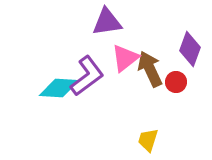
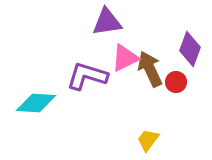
pink triangle: rotated 12 degrees clockwise
purple L-shape: rotated 126 degrees counterclockwise
cyan diamond: moved 23 px left, 15 px down
yellow trapezoid: rotated 20 degrees clockwise
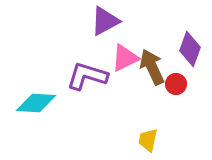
purple triangle: moved 2 px left, 1 px up; rotated 20 degrees counterclockwise
brown arrow: moved 2 px right, 2 px up
red circle: moved 2 px down
yellow trapezoid: rotated 25 degrees counterclockwise
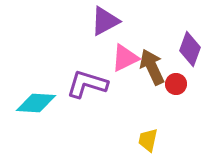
purple L-shape: moved 8 px down
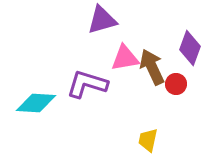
purple triangle: moved 3 px left, 1 px up; rotated 12 degrees clockwise
purple diamond: moved 1 px up
pink triangle: rotated 16 degrees clockwise
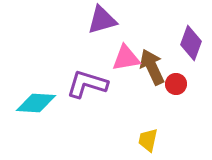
purple diamond: moved 1 px right, 5 px up
pink triangle: moved 1 px right
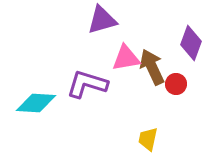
yellow trapezoid: moved 1 px up
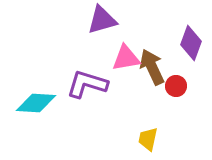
red circle: moved 2 px down
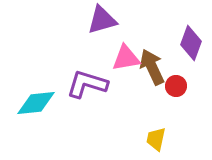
cyan diamond: rotated 9 degrees counterclockwise
yellow trapezoid: moved 8 px right
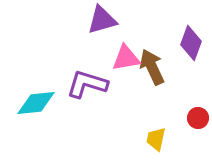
red circle: moved 22 px right, 32 px down
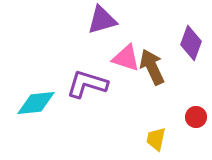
pink triangle: rotated 28 degrees clockwise
red circle: moved 2 px left, 1 px up
